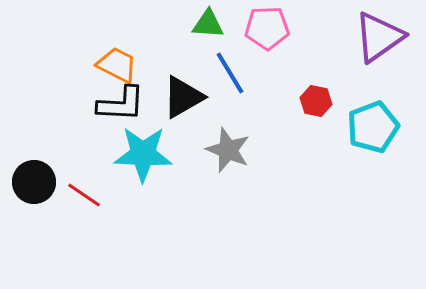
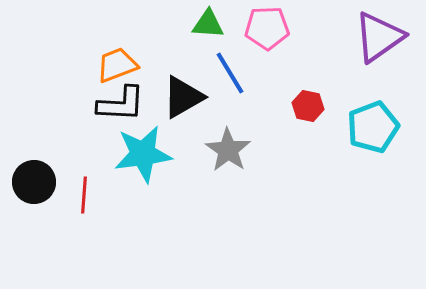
orange trapezoid: rotated 48 degrees counterclockwise
red hexagon: moved 8 px left, 5 px down
gray star: rotated 12 degrees clockwise
cyan star: rotated 10 degrees counterclockwise
red line: rotated 60 degrees clockwise
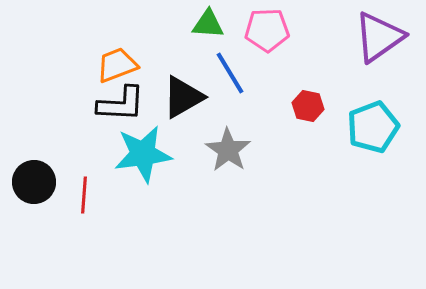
pink pentagon: moved 2 px down
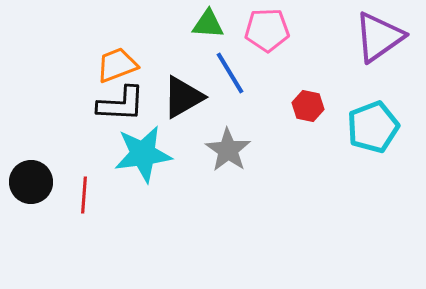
black circle: moved 3 px left
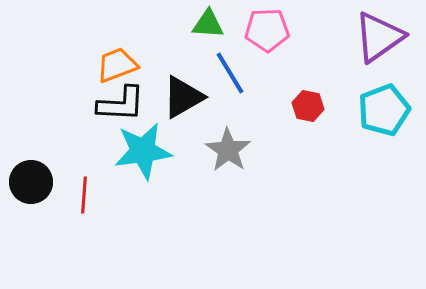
cyan pentagon: moved 11 px right, 17 px up
cyan star: moved 3 px up
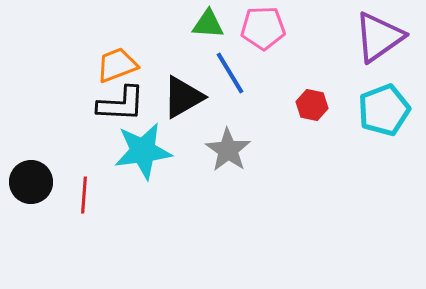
pink pentagon: moved 4 px left, 2 px up
red hexagon: moved 4 px right, 1 px up
